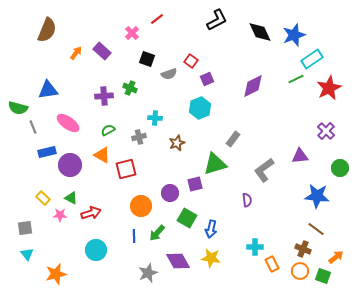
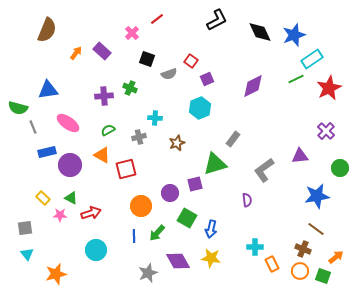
blue star at (317, 196): rotated 15 degrees counterclockwise
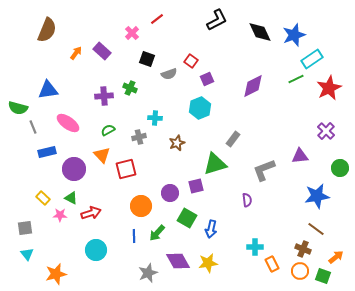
orange triangle at (102, 155): rotated 18 degrees clockwise
purple circle at (70, 165): moved 4 px right, 4 px down
gray L-shape at (264, 170): rotated 15 degrees clockwise
purple square at (195, 184): moved 1 px right, 2 px down
yellow star at (211, 258): moved 3 px left, 5 px down; rotated 18 degrees counterclockwise
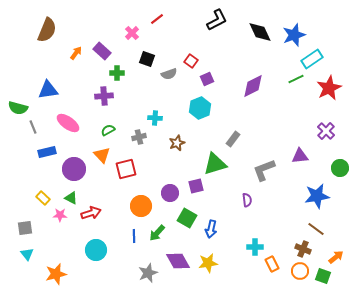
green cross at (130, 88): moved 13 px left, 15 px up; rotated 24 degrees counterclockwise
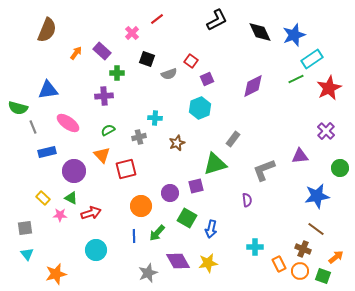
purple circle at (74, 169): moved 2 px down
orange rectangle at (272, 264): moved 7 px right
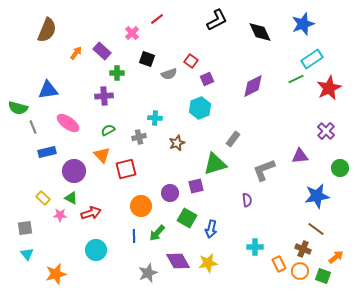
blue star at (294, 35): moved 9 px right, 11 px up
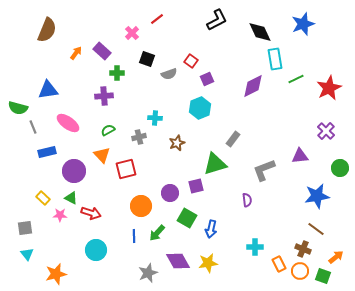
cyan rectangle at (312, 59): moved 37 px left; rotated 65 degrees counterclockwise
red arrow at (91, 213): rotated 36 degrees clockwise
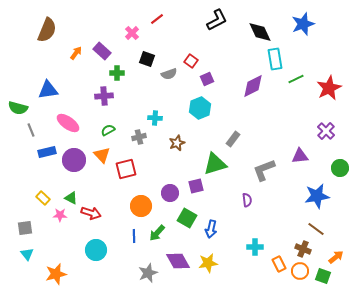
gray line at (33, 127): moved 2 px left, 3 px down
purple circle at (74, 171): moved 11 px up
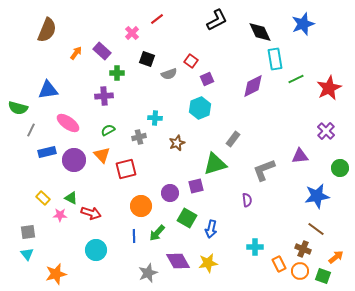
gray line at (31, 130): rotated 48 degrees clockwise
gray square at (25, 228): moved 3 px right, 4 px down
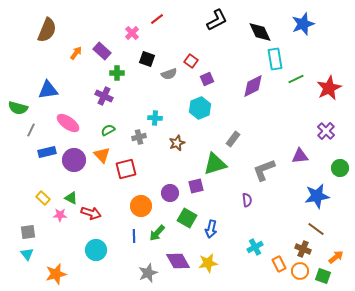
purple cross at (104, 96): rotated 30 degrees clockwise
cyan cross at (255, 247): rotated 28 degrees counterclockwise
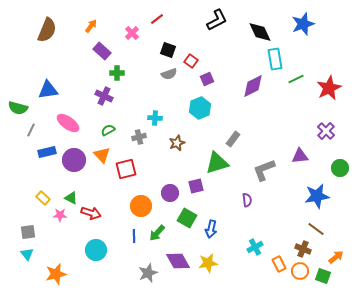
orange arrow at (76, 53): moved 15 px right, 27 px up
black square at (147, 59): moved 21 px right, 9 px up
green triangle at (215, 164): moved 2 px right, 1 px up
